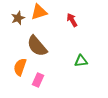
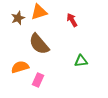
brown semicircle: moved 2 px right, 2 px up
orange semicircle: rotated 54 degrees clockwise
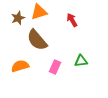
brown semicircle: moved 2 px left, 4 px up
orange semicircle: moved 1 px up
pink rectangle: moved 17 px right, 13 px up
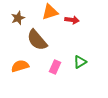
orange triangle: moved 11 px right
red arrow: rotated 128 degrees clockwise
green triangle: moved 1 px left, 1 px down; rotated 24 degrees counterclockwise
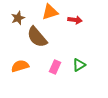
red arrow: moved 3 px right
brown semicircle: moved 3 px up
green triangle: moved 1 px left, 3 px down
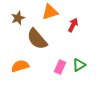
red arrow: moved 2 px left, 5 px down; rotated 72 degrees counterclockwise
brown semicircle: moved 2 px down
pink rectangle: moved 5 px right
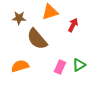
brown star: moved 1 px right; rotated 24 degrees clockwise
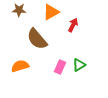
orange triangle: moved 1 px right; rotated 12 degrees counterclockwise
brown star: moved 8 px up
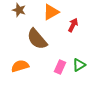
brown star: rotated 16 degrees clockwise
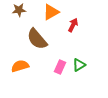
brown star: rotated 24 degrees counterclockwise
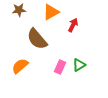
orange semicircle: rotated 24 degrees counterclockwise
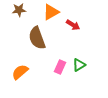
red arrow: rotated 96 degrees clockwise
brown semicircle: moved 1 px up; rotated 20 degrees clockwise
orange semicircle: moved 6 px down
